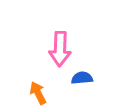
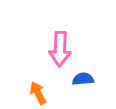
blue semicircle: moved 1 px right, 1 px down
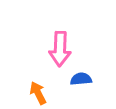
blue semicircle: moved 2 px left
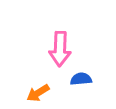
orange arrow: rotated 95 degrees counterclockwise
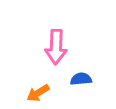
pink arrow: moved 4 px left, 2 px up
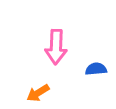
blue semicircle: moved 15 px right, 10 px up
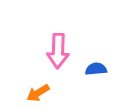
pink arrow: moved 2 px right, 4 px down
